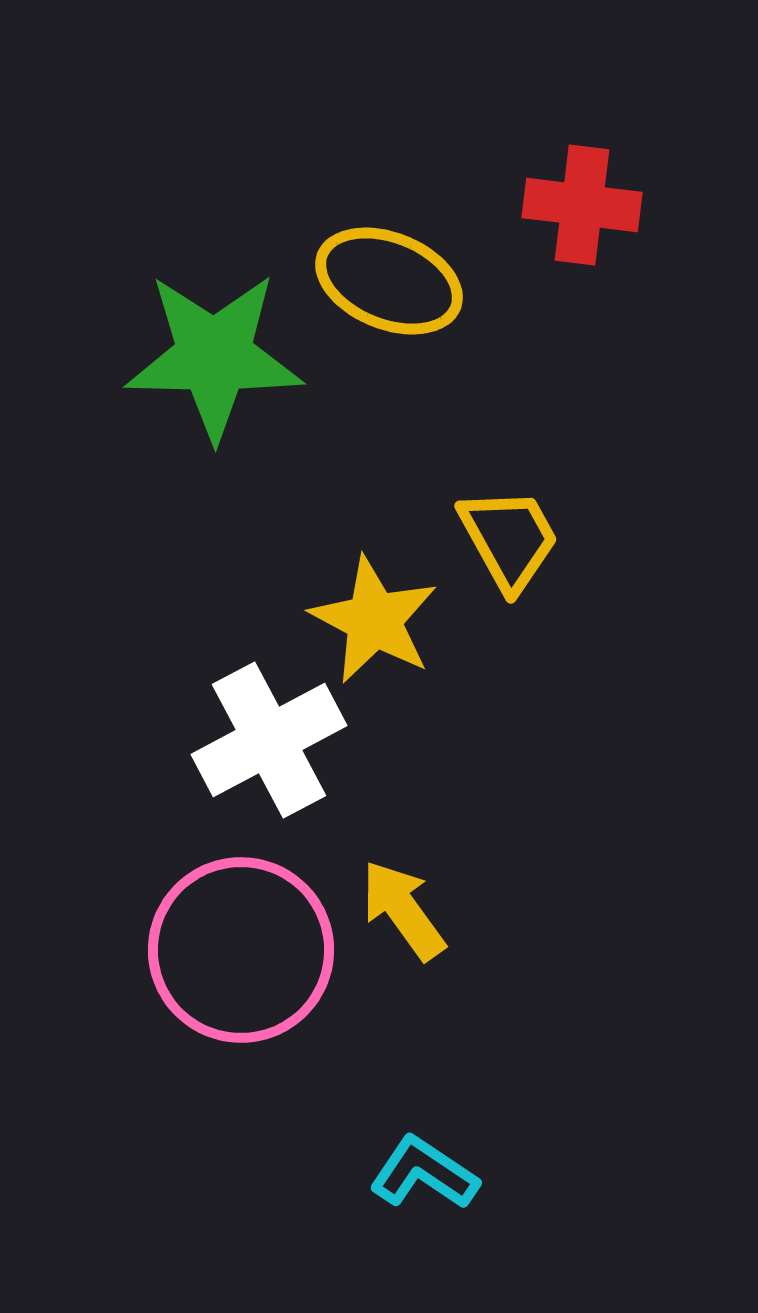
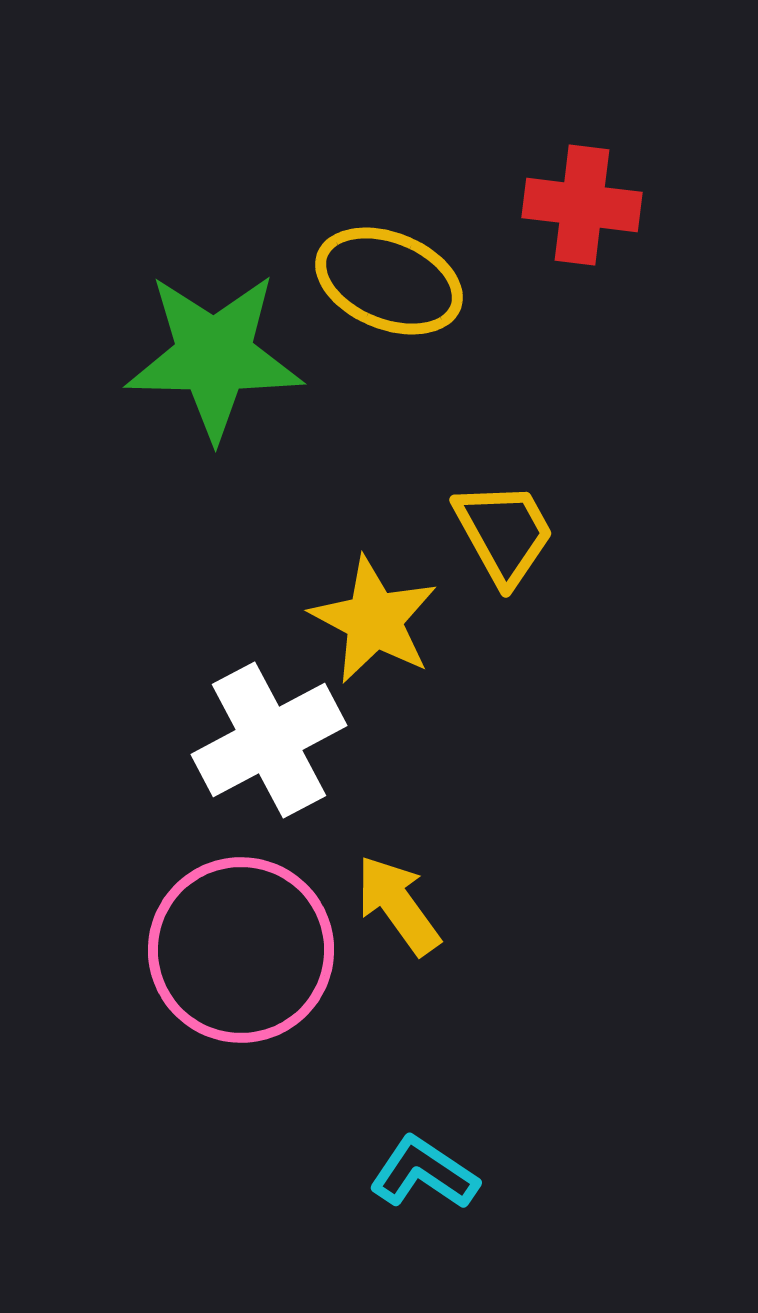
yellow trapezoid: moved 5 px left, 6 px up
yellow arrow: moved 5 px left, 5 px up
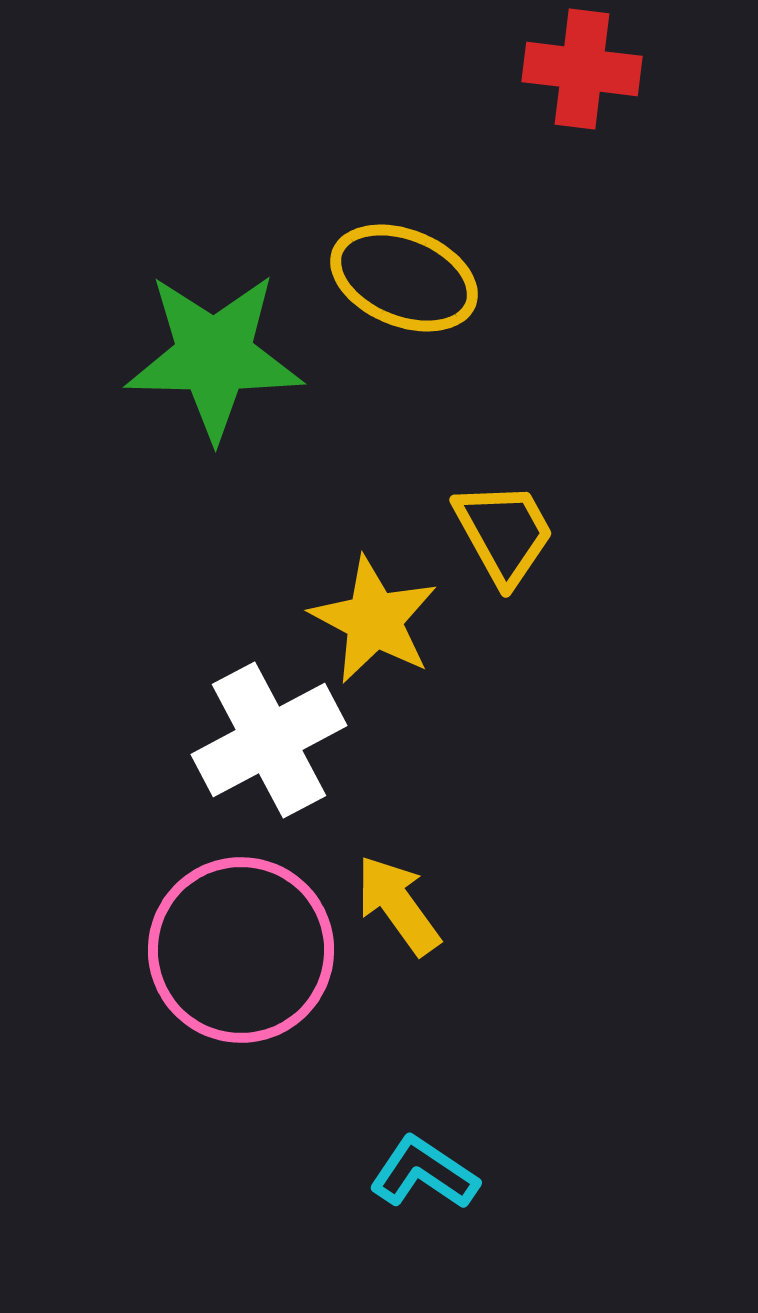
red cross: moved 136 px up
yellow ellipse: moved 15 px right, 3 px up
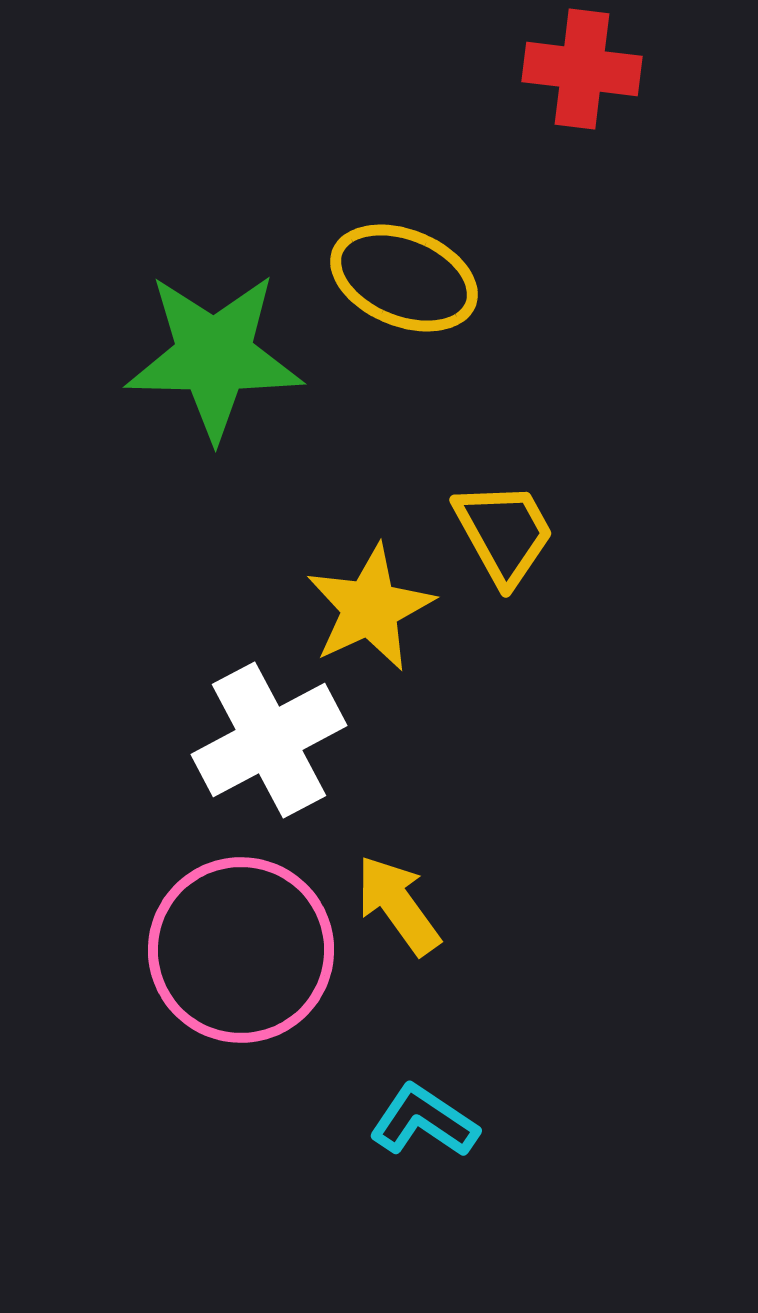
yellow star: moved 4 px left, 12 px up; rotated 19 degrees clockwise
cyan L-shape: moved 52 px up
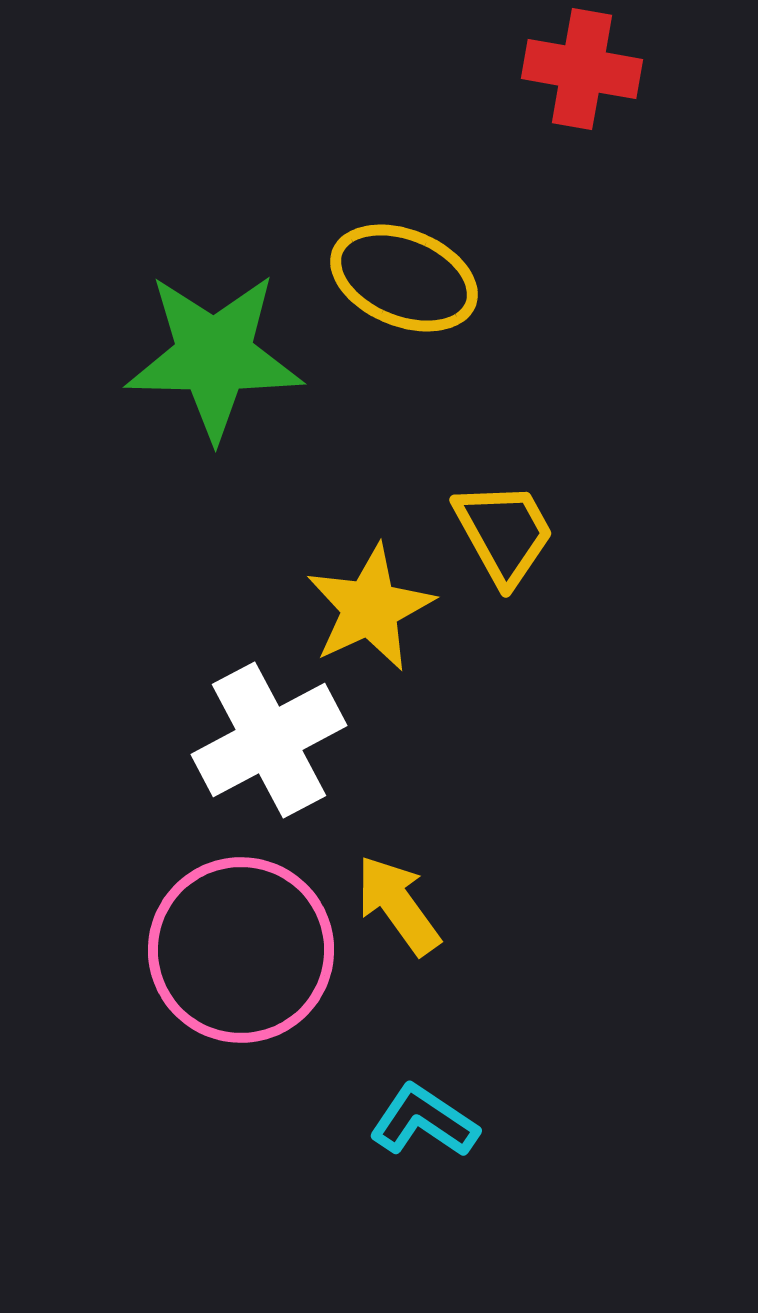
red cross: rotated 3 degrees clockwise
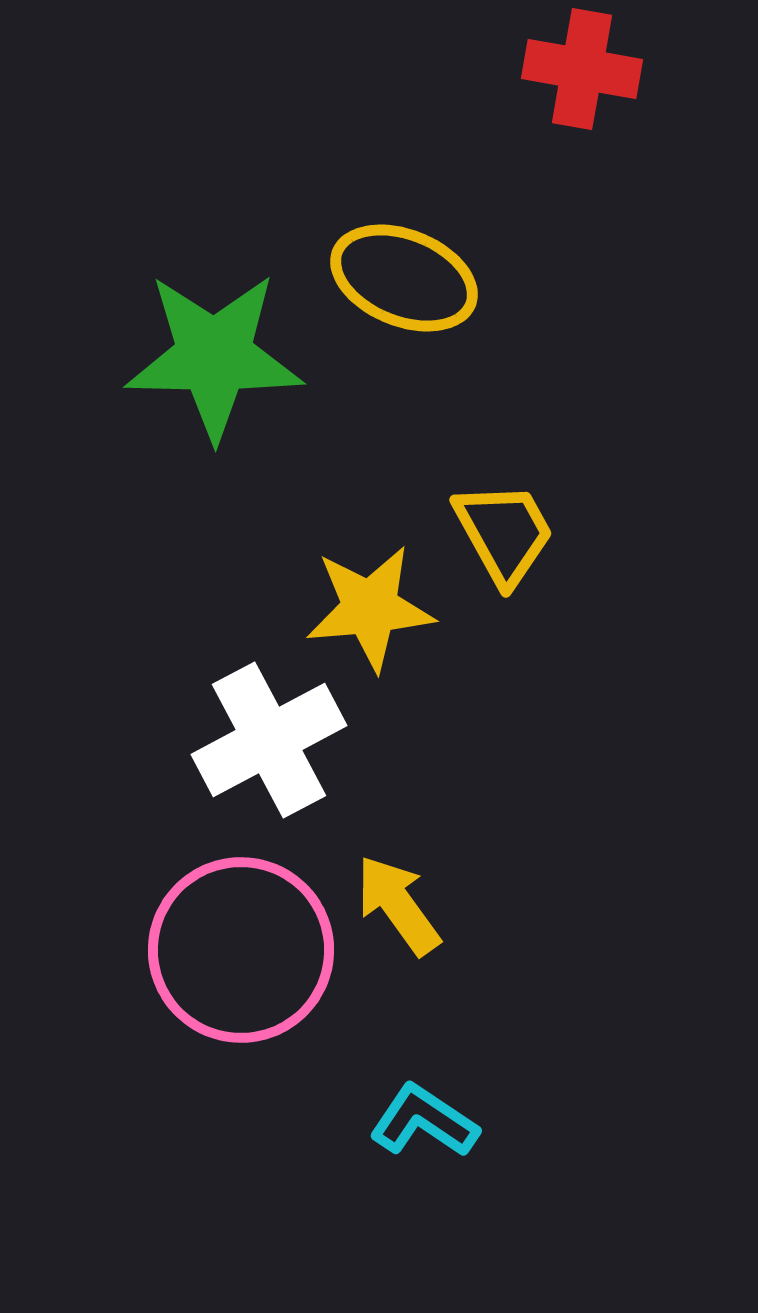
yellow star: rotated 20 degrees clockwise
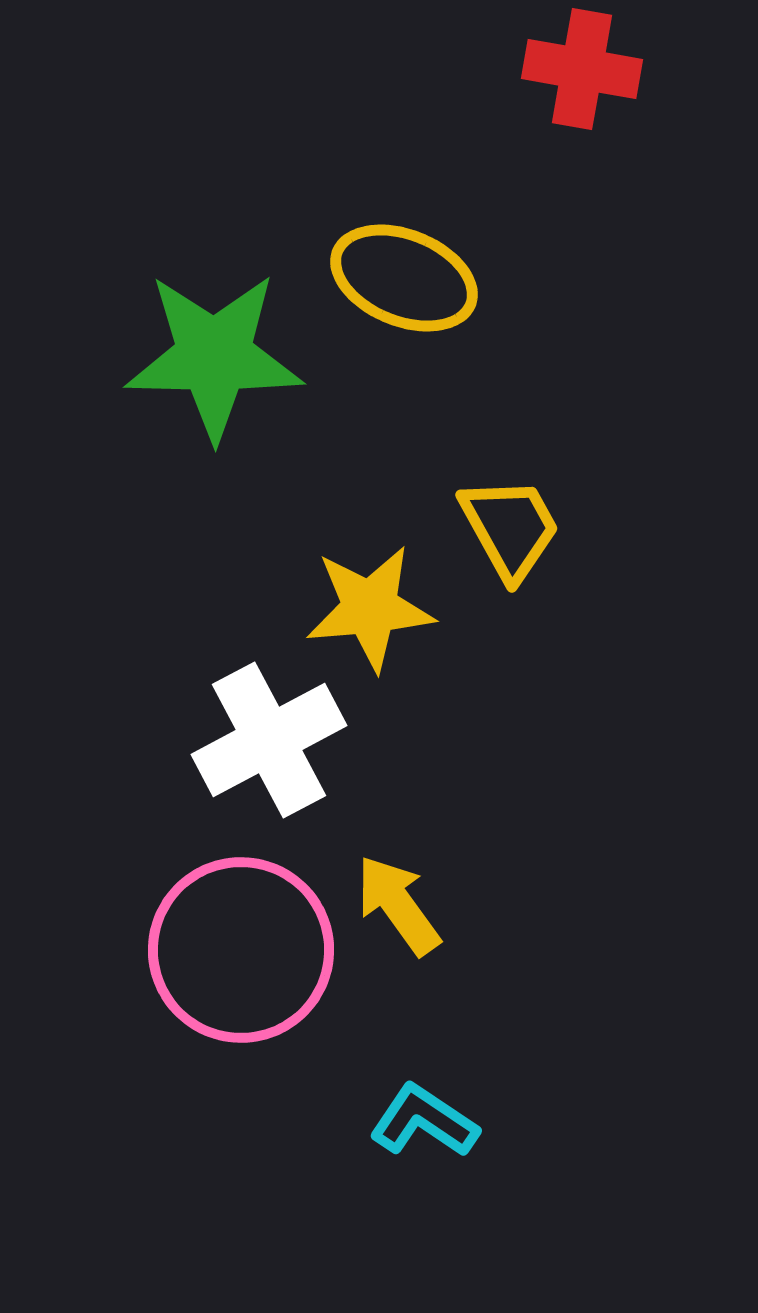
yellow trapezoid: moved 6 px right, 5 px up
